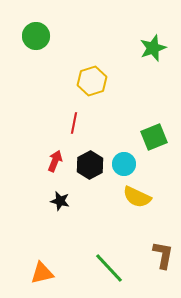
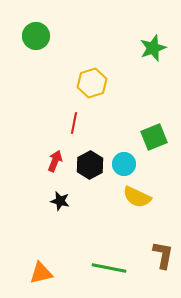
yellow hexagon: moved 2 px down
green line: rotated 36 degrees counterclockwise
orange triangle: moved 1 px left
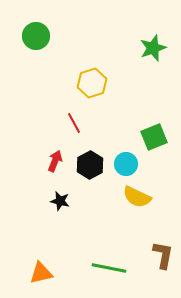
red line: rotated 40 degrees counterclockwise
cyan circle: moved 2 px right
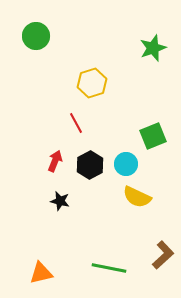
red line: moved 2 px right
green square: moved 1 px left, 1 px up
brown L-shape: rotated 36 degrees clockwise
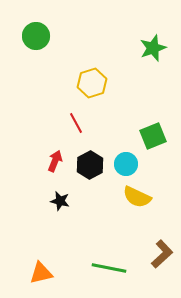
brown L-shape: moved 1 px left, 1 px up
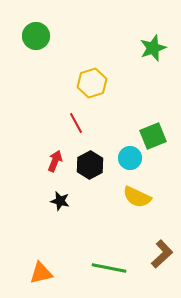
cyan circle: moved 4 px right, 6 px up
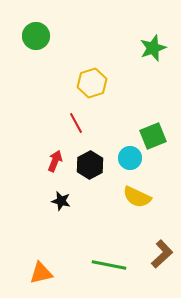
black star: moved 1 px right
green line: moved 3 px up
